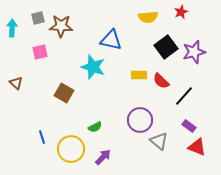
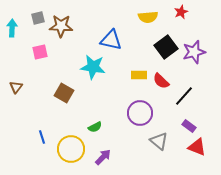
cyan star: rotated 10 degrees counterclockwise
brown triangle: moved 4 px down; rotated 24 degrees clockwise
purple circle: moved 7 px up
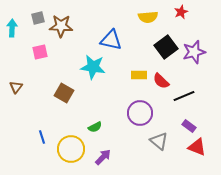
black line: rotated 25 degrees clockwise
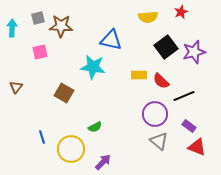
purple circle: moved 15 px right, 1 px down
purple arrow: moved 5 px down
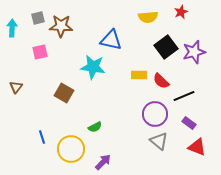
purple rectangle: moved 3 px up
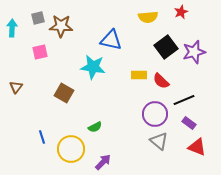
black line: moved 4 px down
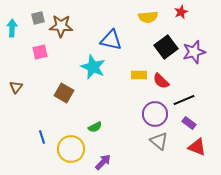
cyan star: rotated 15 degrees clockwise
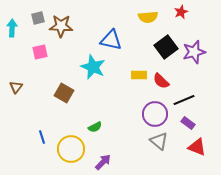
purple rectangle: moved 1 px left
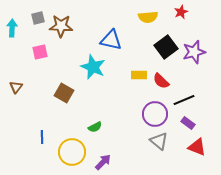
blue line: rotated 16 degrees clockwise
yellow circle: moved 1 px right, 3 px down
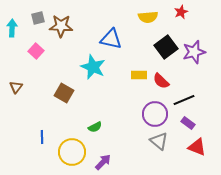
blue triangle: moved 1 px up
pink square: moved 4 px left, 1 px up; rotated 35 degrees counterclockwise
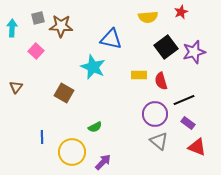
red semicircle: rotated 30 degrees clockwise
